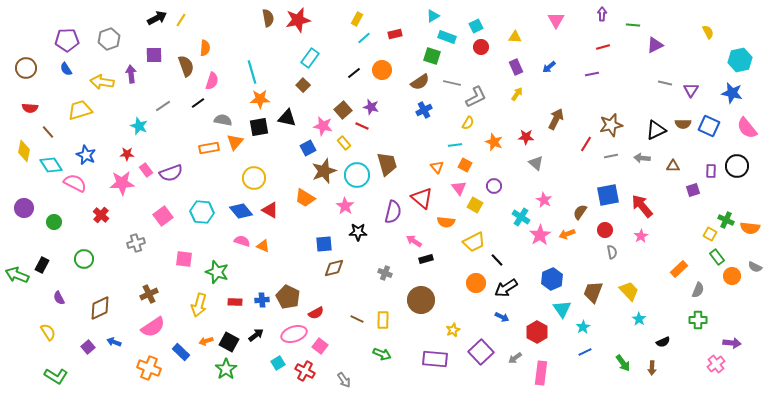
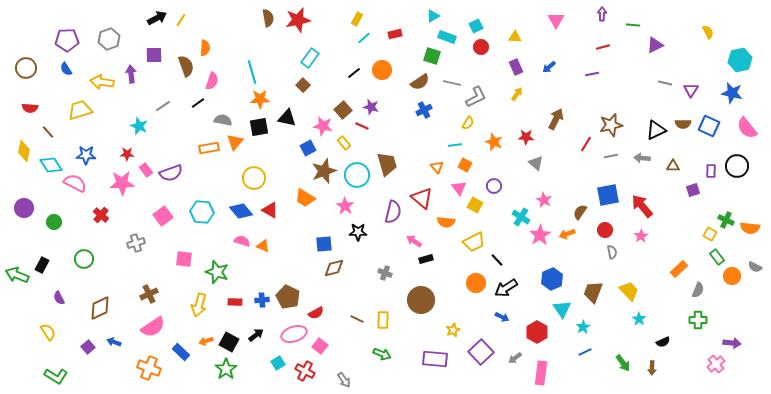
blue star at (86, 155): rotated 24 degrees counterclockwise
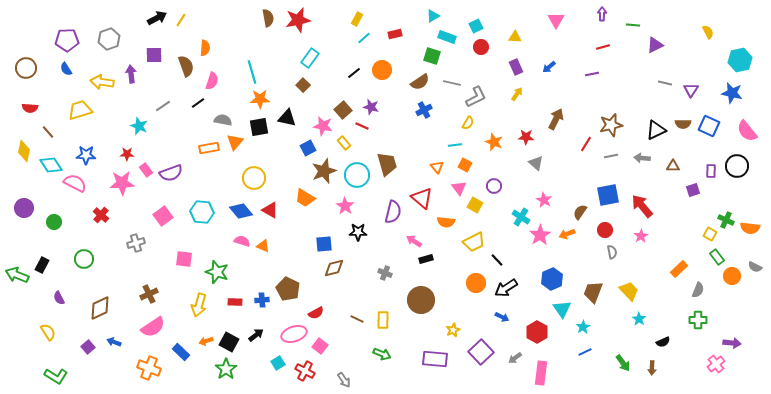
pink semicircle at (747, 128): moved 3 px down
brown pentagon at (288, 297): moved 8 px up
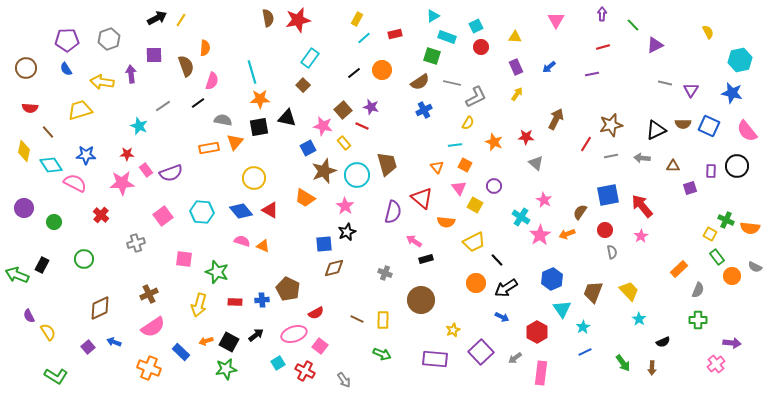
green line at (633, 25): rotated 40 degrees clockwise
purple square at (693, 190): moved 3 px left, 2 px up
black star at (358, 232): moved 11 px left; rotated 24 degrees counterclockwise
purple semicircle at (59, 298): moved 30 px left, 18 px down
green star at (226, 369): rotated 25 degrees clockwise
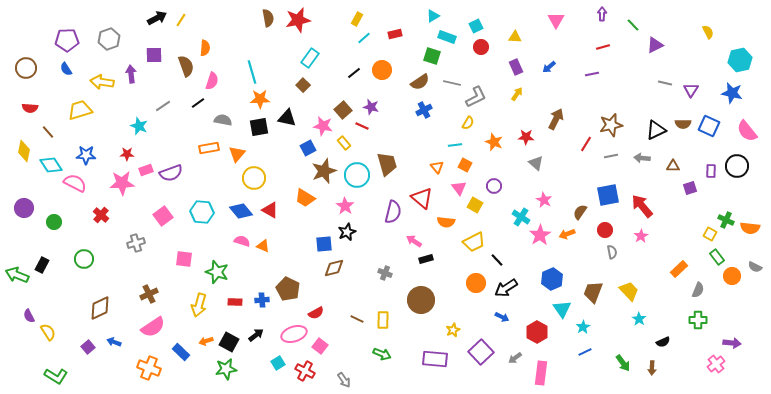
orange triangle at (235, 142): moved 2 px right, 12 px down
pink rectangle at (146, 170): rotated 72 degrees counterclockwise
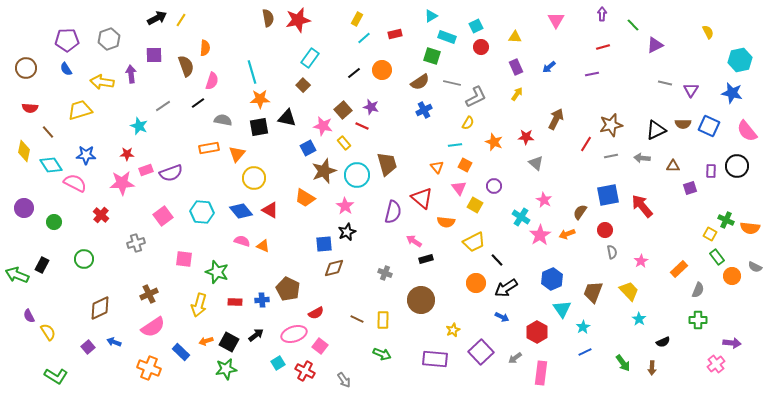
cyan triangle at (433, 16): moved 2 px left
pink star at (641, 236): moved 25 px down
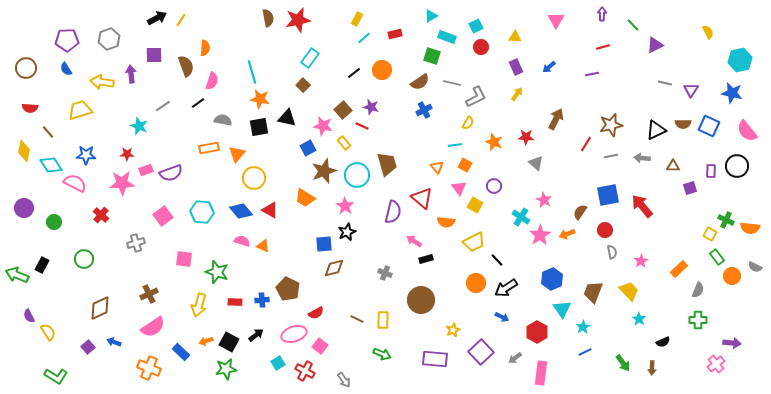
orange star at (260, 99): rotated 12 degrees clockwise
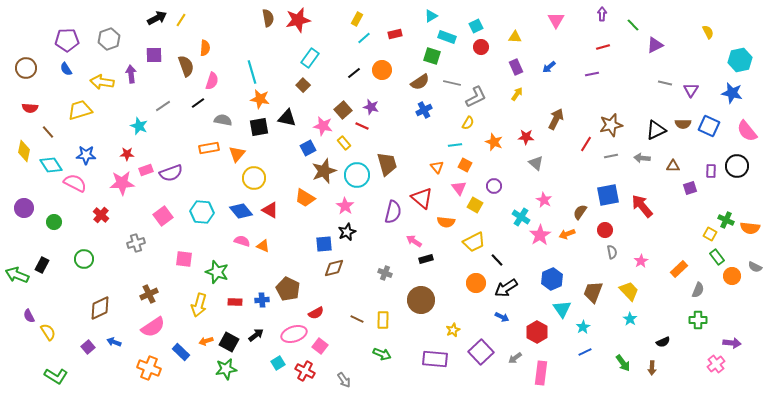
cyan star at (639, 319): moved 9 px left
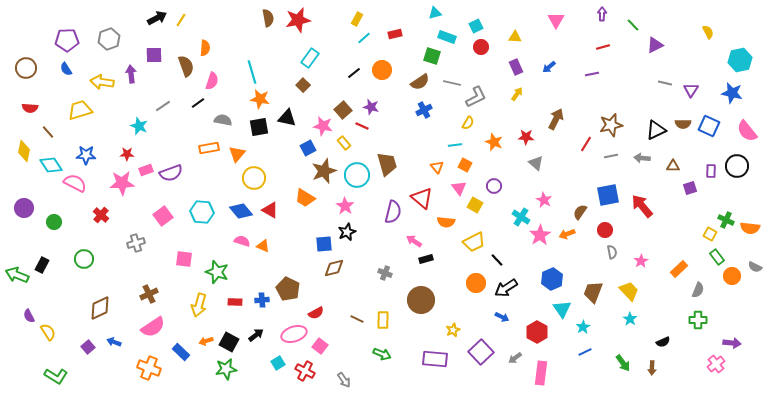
cyan triangle at (431, 16): moved 4 px right, 3 px up; rotated 16 degrees clockwise
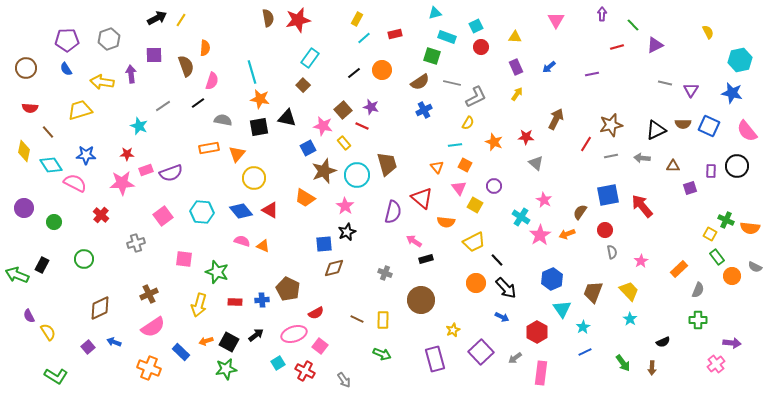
red line at (603, 47): moved 14 px right
black arrow at (506, 288): rotated 100 degrees counterclockwise
purple rectangle at (435, 359): rotated 70 degrees clockwise
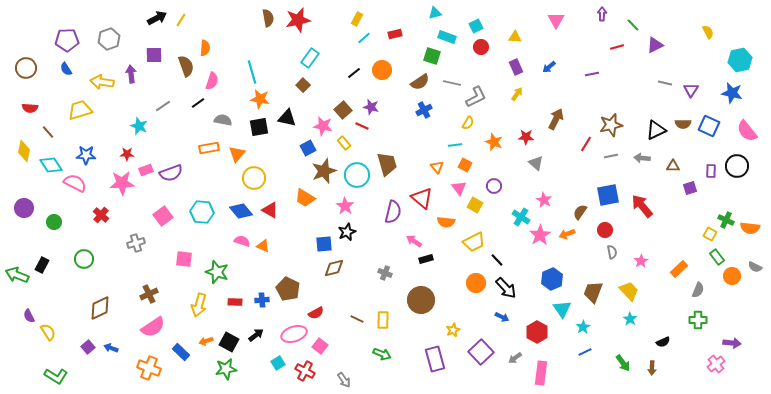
blue arrow at (114, 342): moved 3 px left, 6 px down
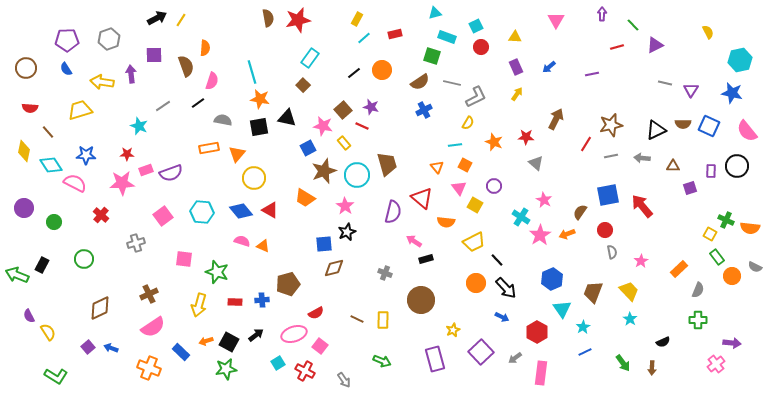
brown pentagon at (288, 289): moved 5 px up; rotated 30 degrees clockwise
green arrow at (382, 354): moved 7 px down
